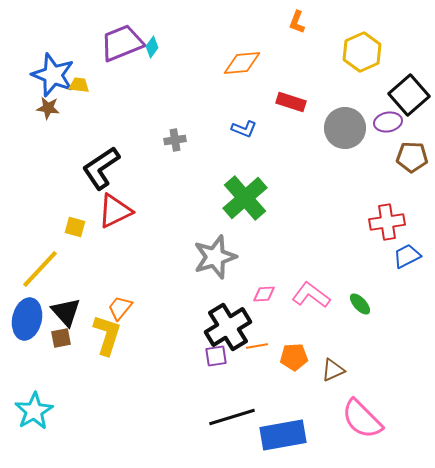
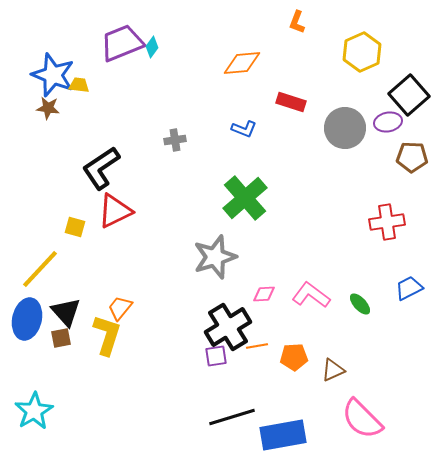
blue trapezoid: moved 2 px right, 32 px down
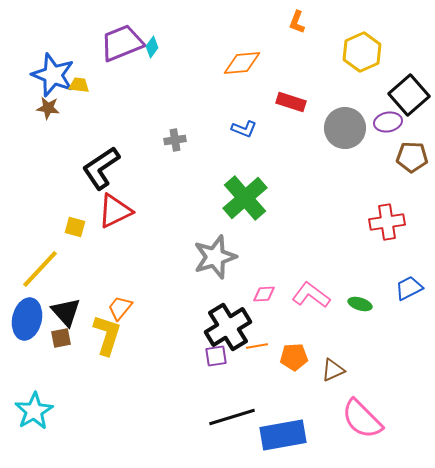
green ellipse: rotated 30 degrees counterclockwise
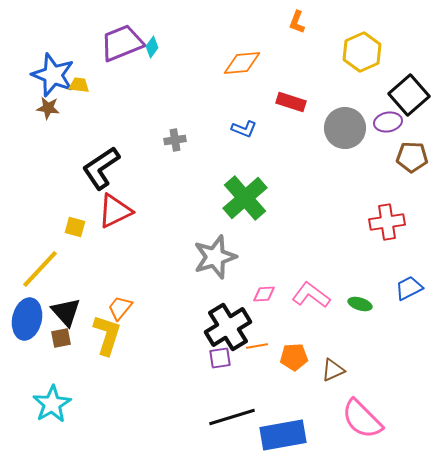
purple square: moved 4 px right, 2 px down
cyan star: moved 18 px right, 7 px up
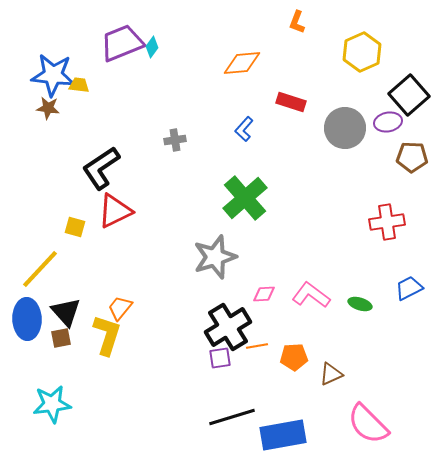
blue star: rotated 15 degrees counterclockwise
blue L-shape: rotated 110 degrees clockwise
blue ellipse: rotated 15 degrees counterclockwise
brown triangle: moved 2 px left, 4 px down
cyan star: rotated 24 degrees clockwise
pink semicircle: moved 6 px right, 5 px down
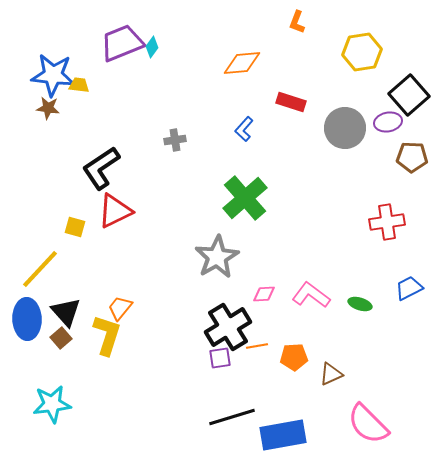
yellow hexagon: rotated 15 degrees clockwise
gray star: moved 2 px right; rotated 12 degrees counterclockwise
brown square: rotated 30 degrees counterclockwise
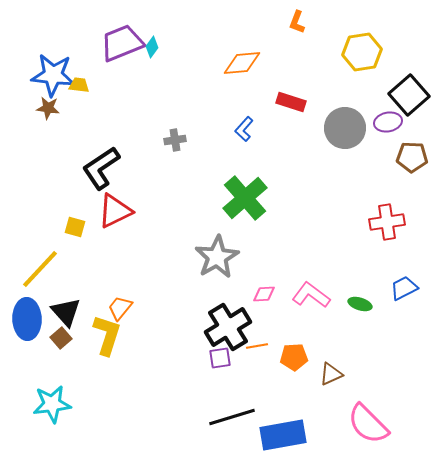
blue trapezoid: moved 5 px left
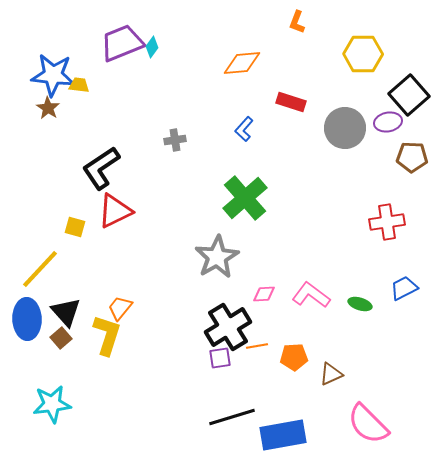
yellow hexagon: moved 1 px right, 2 px down; rotated 9 degrees clockwise
brown star: rotated 25 degrees clockwise
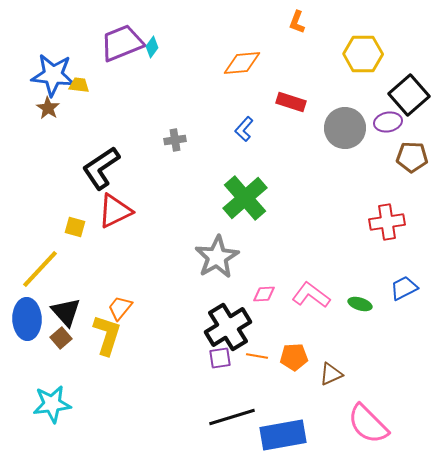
orange line: moved 10 px down; rotated 20 degrees clockwise
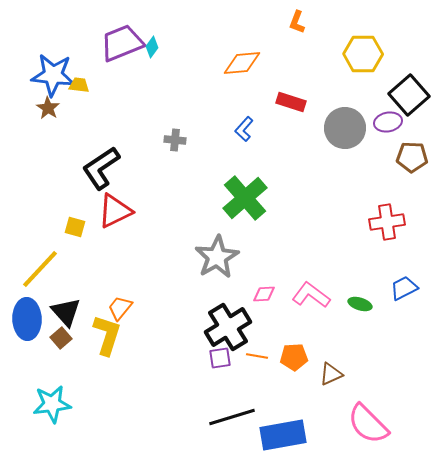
gray cross: rotated 15 degrees clockwise
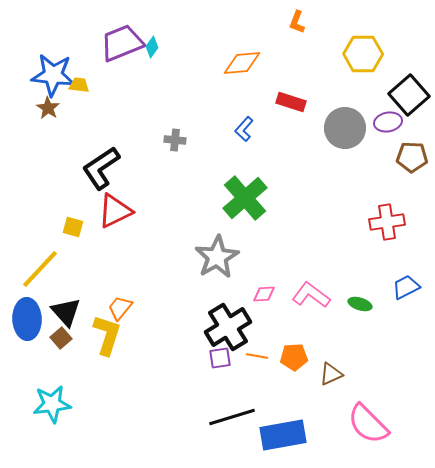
yellow square: moved 2 px left
blue trapezoid: moved 2 px right, 1 px up
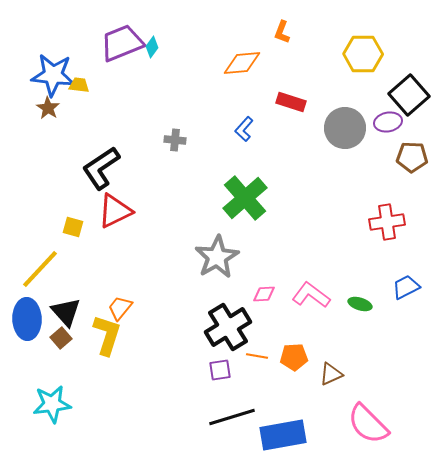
orange L-shape: moved 15 px left, 10 px down
purple square: moved 12 px down
